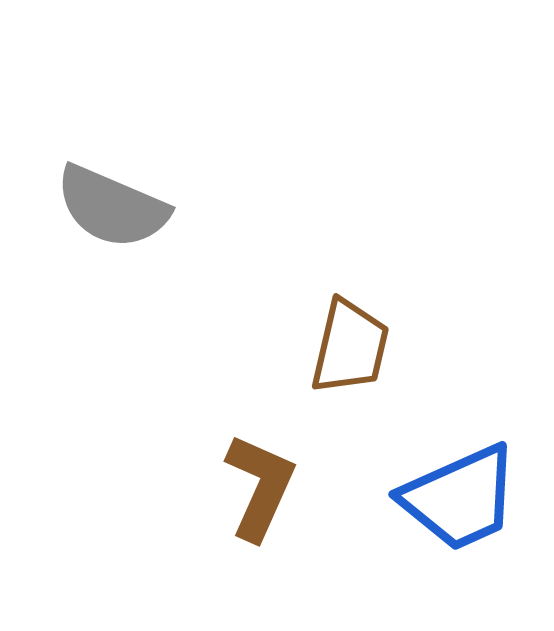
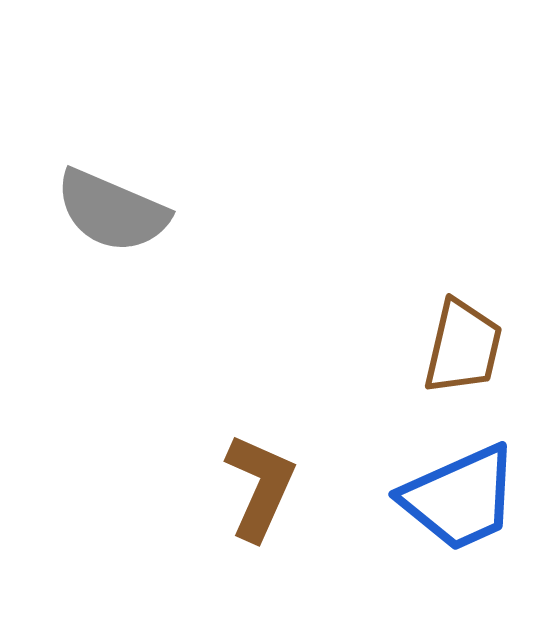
gray semicircle: moved 4 px down
brown trapezoid: moved 113 px right
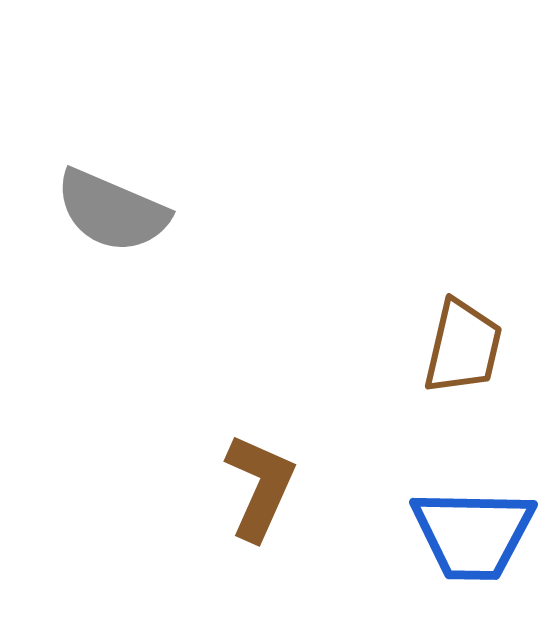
blue trapezoid: moved 13 px right, 36 px down; rotated 25 degrees clockwise
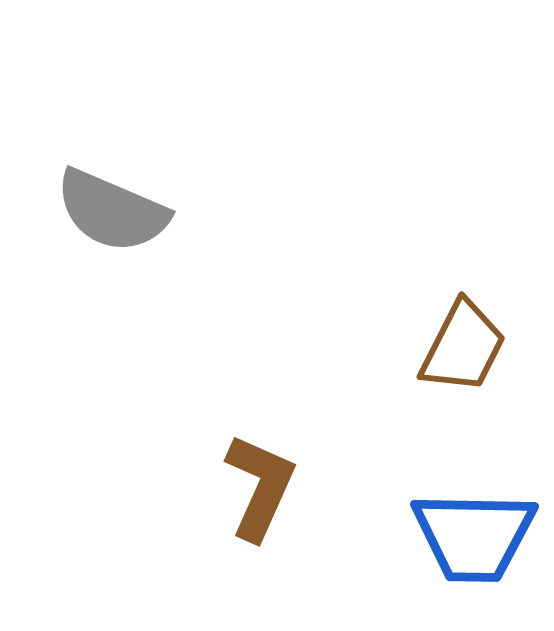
brown trapezoid: rotated 14 degrees clockwise
blue trapezoid: moved 1 px right, 2 px down
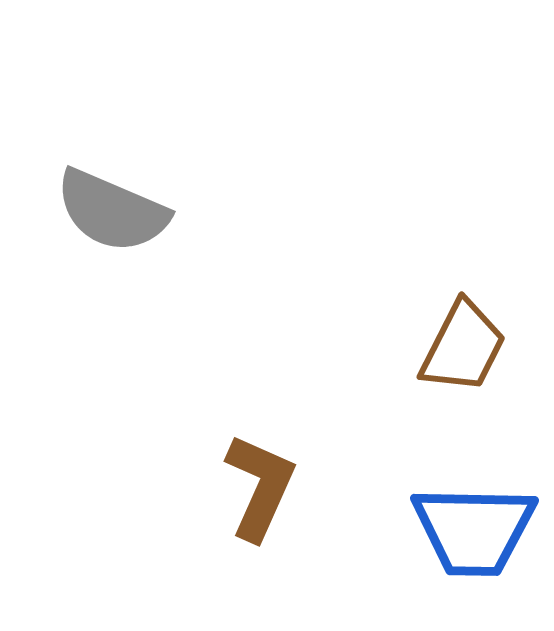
blue trapezoid: moved 6 px up
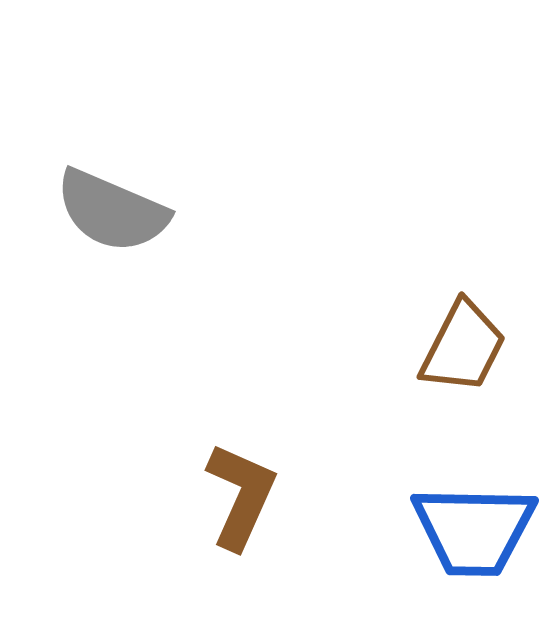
brown L-shape: moved 19 px left, 9 px down
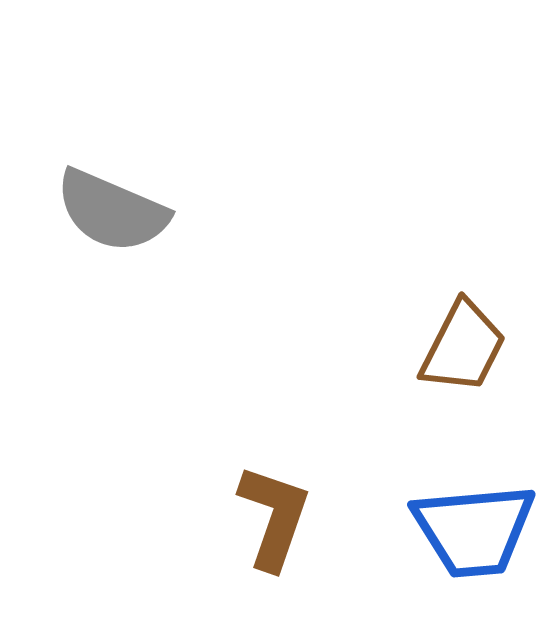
brown L-shape: moved 33 px right, 21 px down; rotated 5 degrees counterclockwise
blue trapezoid: rotated 6 degrees counterclockwise
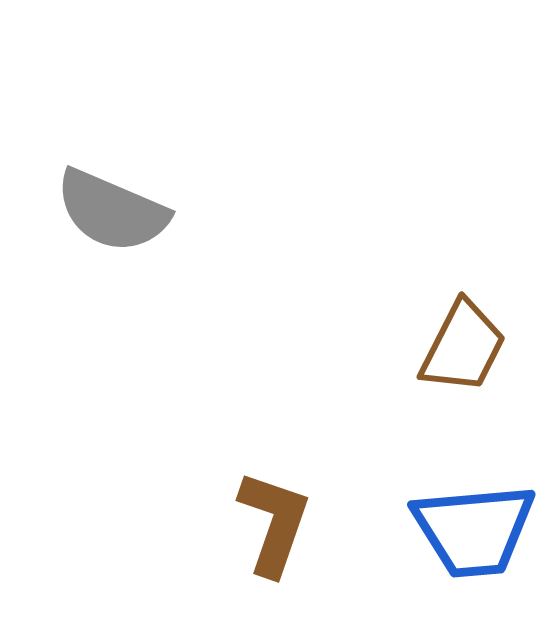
brown L-shape: moved 6 px down
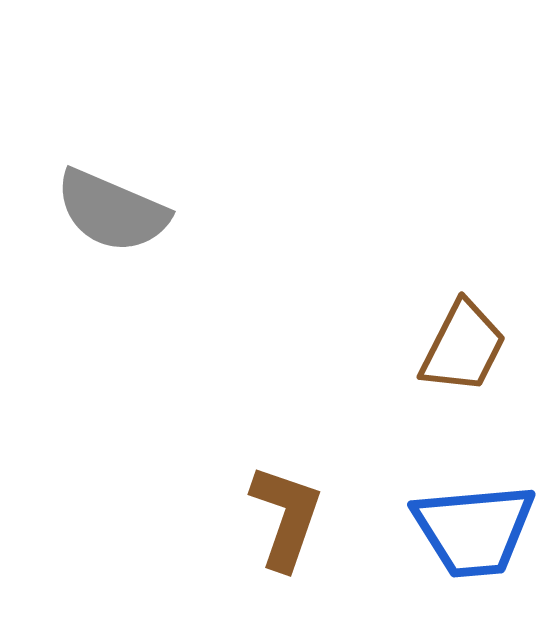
brown L-shape: moved 12 px right, 6 px up
